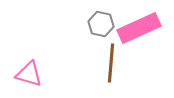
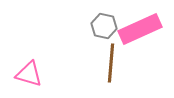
gray hexagon: moved 3 px right, 2 px down
pink rectangle: moved 1 px right, 1 px down
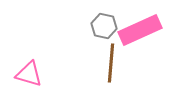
pink rectangle: moved 1 px down
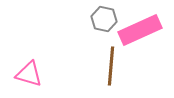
gray hexagon: moved 7 px up
brown line: moved 3 px down
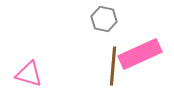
pink rectangle: moved 24 px down
brown line: moved 2 px right
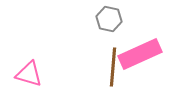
gray hexagon: moved 5 px right
brown line: moved 1 px down
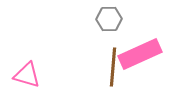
gray hexagon: rotated 15 degrees counterclockwise
pink triangle: moved 2 px left, 1 px down
